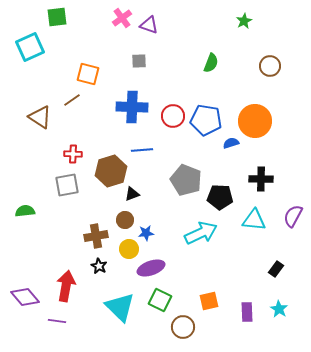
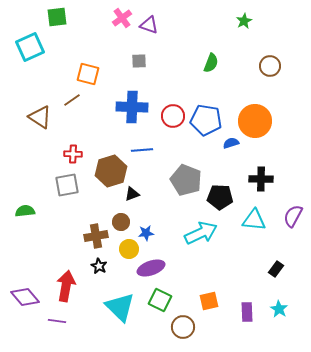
brown circle at (125, 220): moved 4 px left, 2 px down
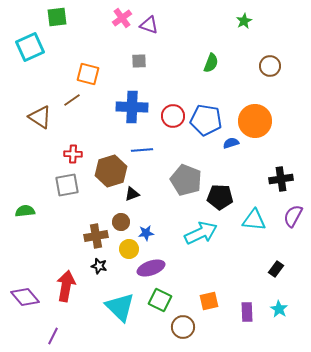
black cross at (261, 179): moved 20 px right; rotated 10 degrees counterclockwise
black star at (99, 266): rotated 14 degrees counterclockwise
purple line at (57, 321): moved 4 px left, 15 px down; rotated 72 degrees counterclockwise
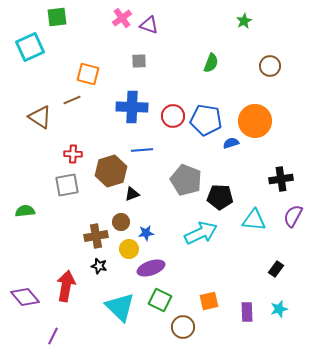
brown line at (72, 100): rotated 12 degrees clockwise
cyan star at (279, 309): rotated 24 degrees clockwise
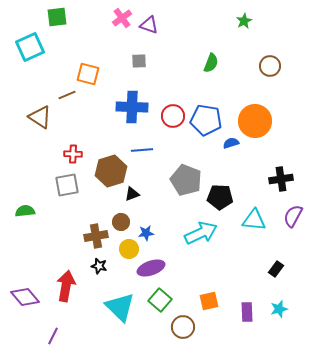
brown line at (72, 100): moved 5 px left, 5 px up
green square at (160, 300): rotated 15 degrees clockwise
